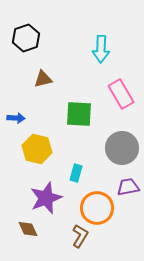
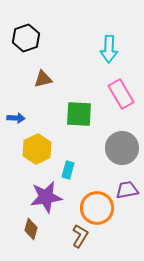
cyan arrow: moved 8 px right
yellow hexagon: rotated 20 degrees clockwise
cyan rectangle: moved 8 px left, 3 px up
purple trapezoid: moved 1 px left, 3 px down
purple star: moved 1 px up; rotated 12 degrees clockwise
brown diamond: moved 3 px right; rotated 40 degrees clockwise
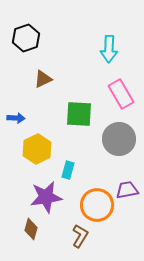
brown triangle: rotated 12 degrees counterclockwise
gray circle: moved 3 px left, 9 px up
orange circle: moved 3 px up
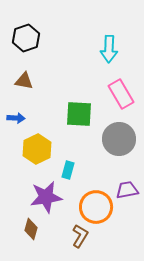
brown triangle: moved 19 px left, 2 px down; rotated 36 degrees clockwise
orange circle: moved 1 px left, 2 px down
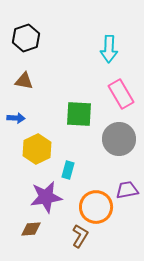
brown diamond: rotated 70 degrees clockwise
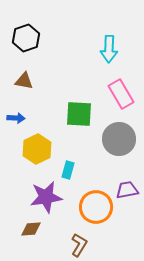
brown L-shape: moved 1 px left, 9 px down
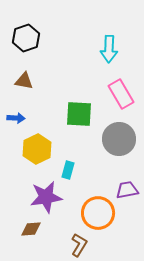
orange circle: moved 2 px right, 6 px down
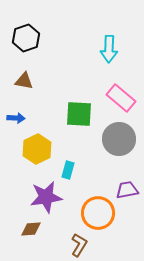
pink rectangle: moved 4 px down; rotated 20 degrees counterclockwise
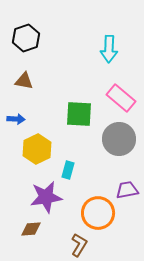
blue arrow: moved 1 px down
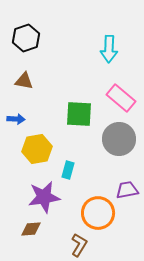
yellow hexagon: rotated 16 degrees clockwise
purple star: moved 2 px left
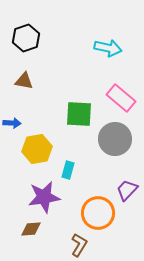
cyan arrow: moved 1 px left, 1 px up; rotated 80 degrees counterclockwise
blue arrow: moved 4 px left, 4 px down
gray circle: moved 4 px left
purple trapezoid: rotated 35 degrees counterclockwise
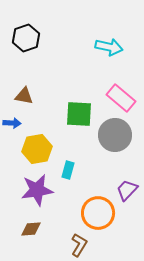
cyan arrow: moved 1 px right, 1 px up
brown triangle: moved 15 px down
gray circle: moved 4 px up
purple star: moved 7 px left, 7 px up
